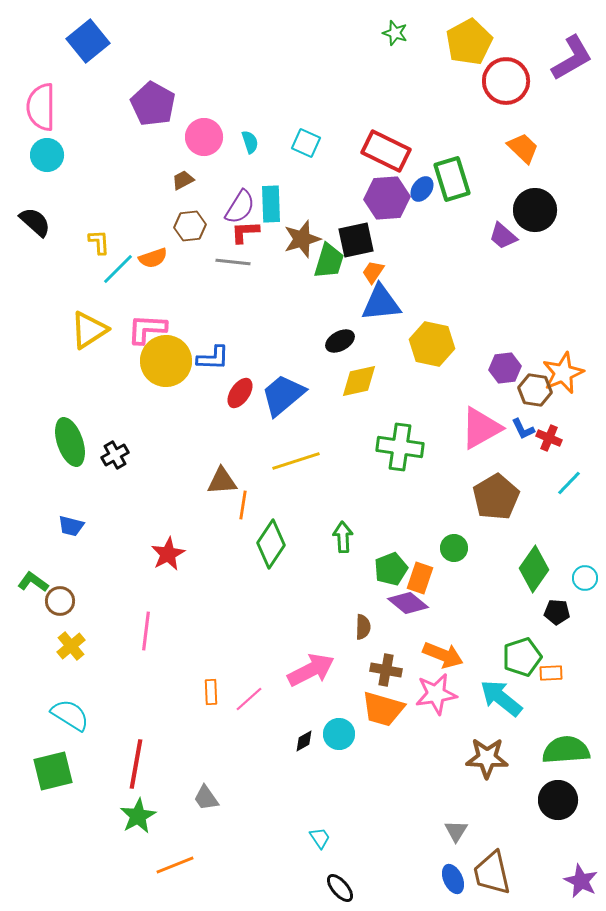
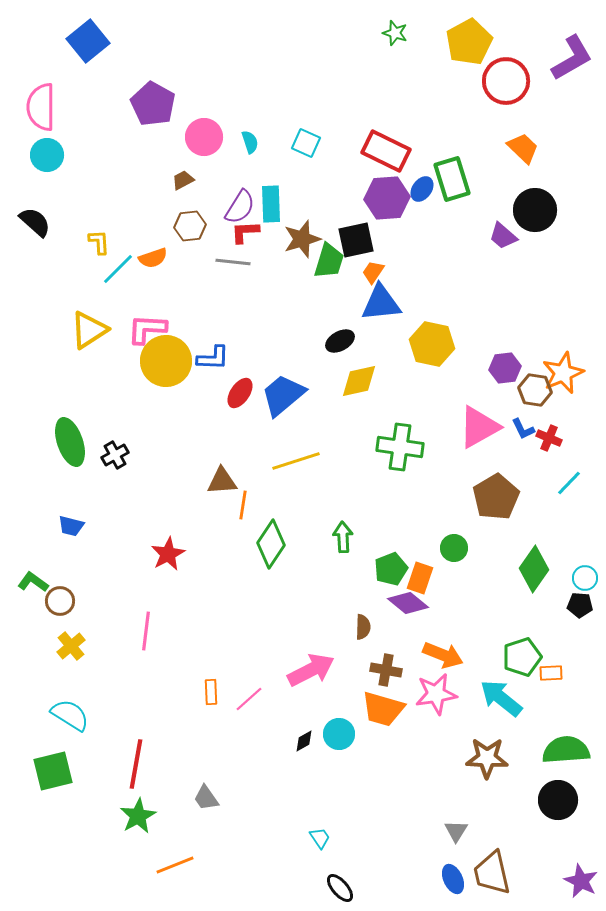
pink triangle at (481, 428): moved 2 px left, 1 px up
black pentagon at (557, 612): moved 23 px right, 7 px up
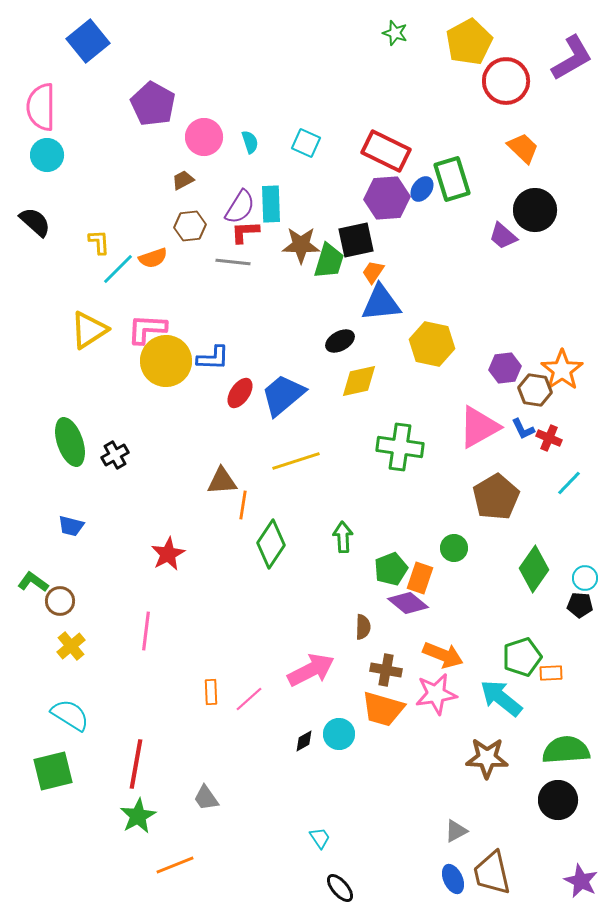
brown star at (302, 239): moved 1 px left, 6 px down; rotated 18 degrees clockwise
orange star at (563, 373): moved 1 px left, 3 px up; rotated 12 degrees counterclockwise
gray triangle at (456, 831): rotated 30 degrees clockwise
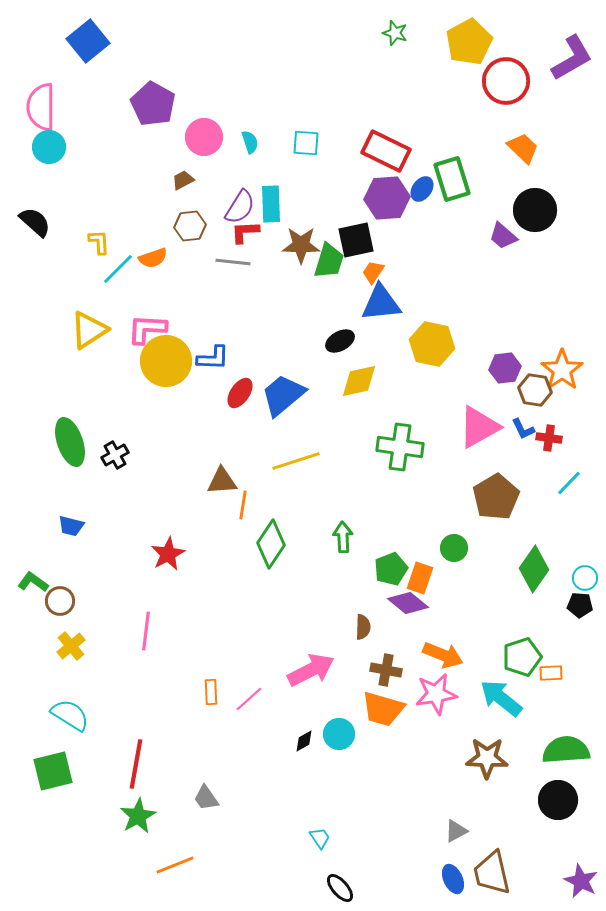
cyan square at (306, 143): rotated 20 degrees counterclockwise
cyan circle at (47, 155): moved 2 px right, 8 px up
red cross at (549, 438): rotated 15 degrees counterclockwise
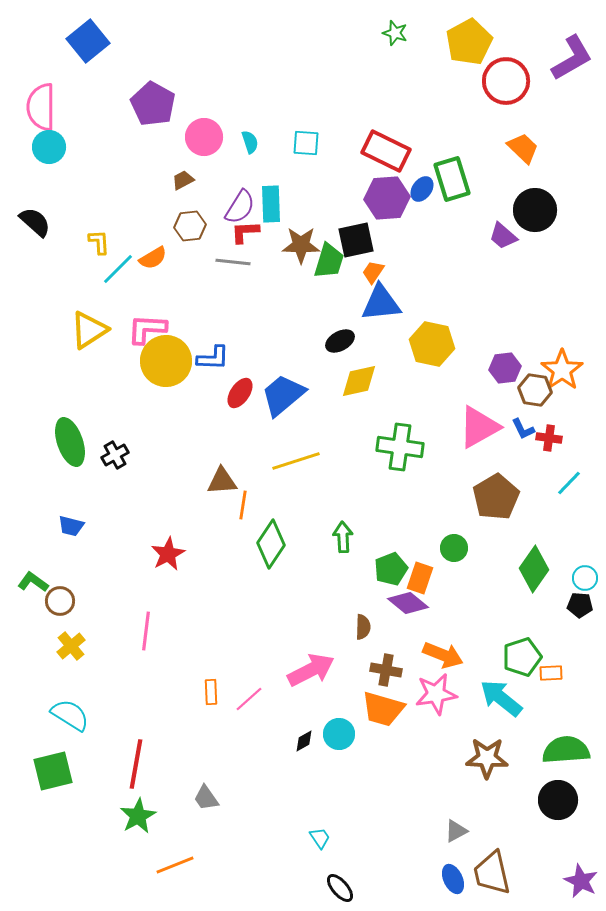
orange semicircle at (153, 258): rotated 12 degrees counterclockwise
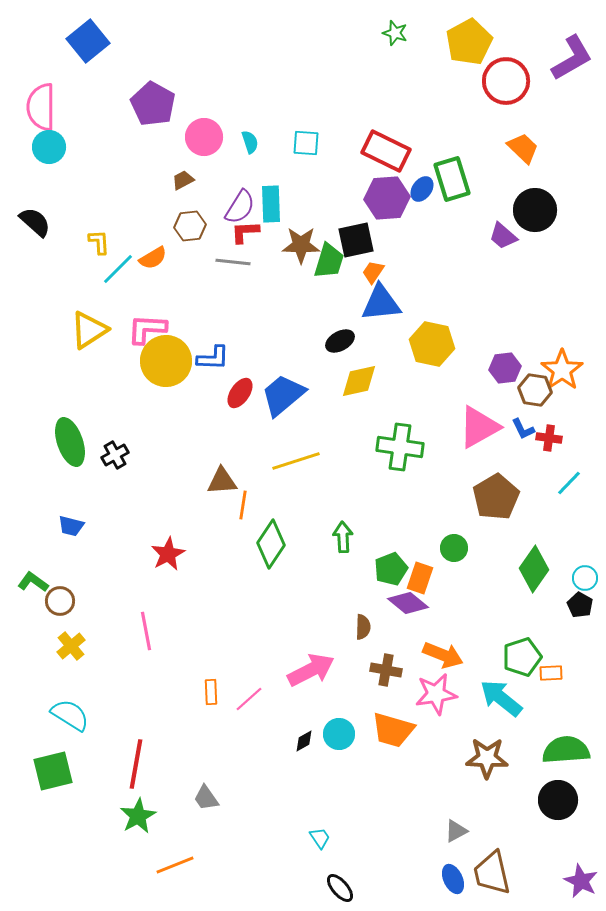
black pentagon at (580, 605): rotated 25 degrees clockwise
pink line at (146, 631): rotated 18 degrees counterclockwise
orange trapezoid at (383, 709): moved 10 px right, 21 px down
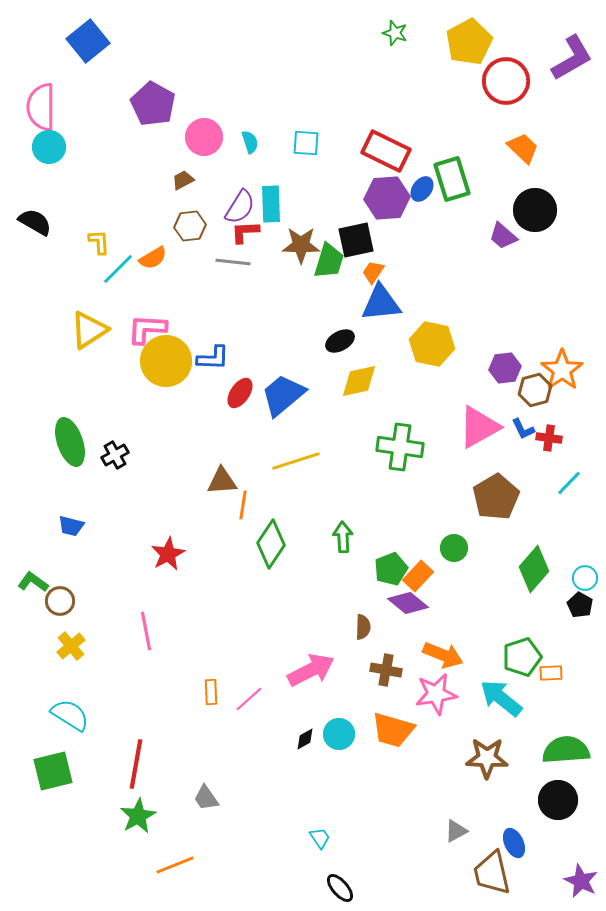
black semicircle at (35, 222): rotated 12 degrees counterclockwise
brown hexagon at (535, 390): rotated 24 degrees counterclockwise
green diamond at (534, 569): rotated 6 degrees clockwise
orange rectangle at (420, 578): moved 2 px left, 2 px up; rotated 24 degrees clockwise
black diamond at (304, 741): moved 1 px right, 2 px up
blue ellipse at (453, 879): moved 61 px right, 36 px up
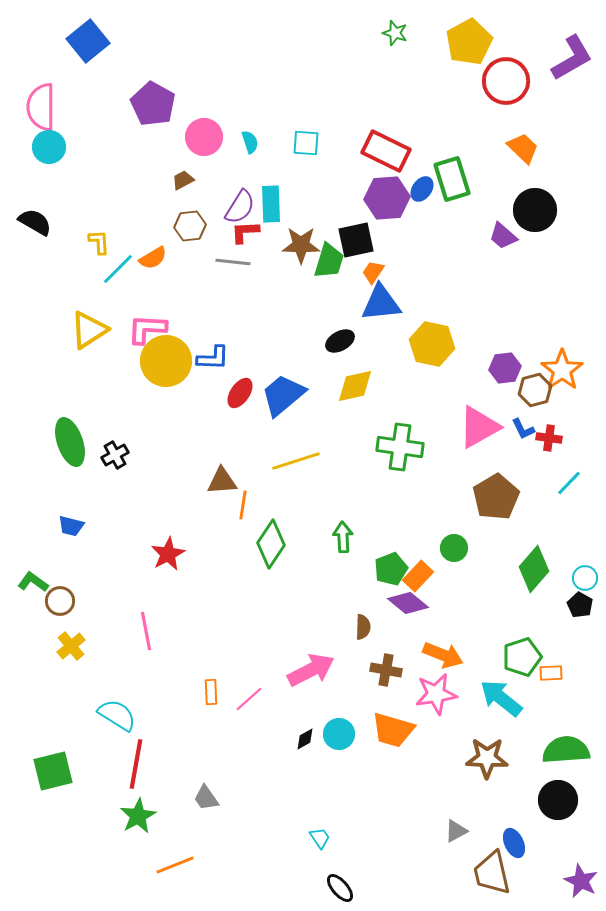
yellow diamond at (359, 381): moved 4 px left, 5 px down
cyan semicircle at (70, 715): moved 47 px right
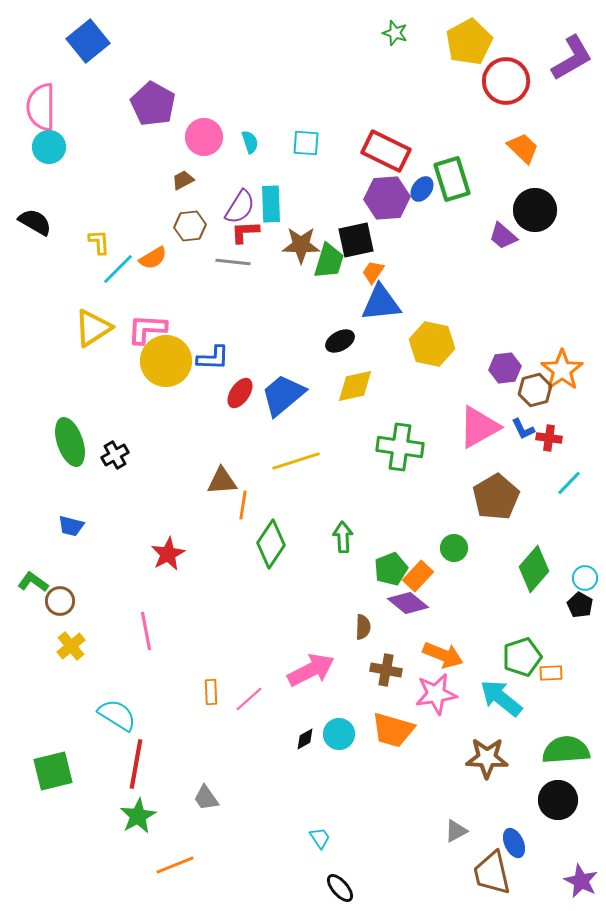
yellow triangle at (89, 330): moved 4 px right, 2 px up
